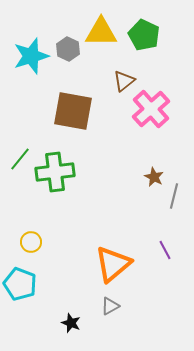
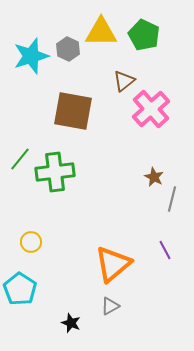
gray line: moved 2 px left, 3 px down
cyan pentagon: moved 5 px down; rotated 12 degrees clockwise
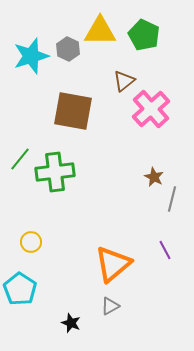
yellow triangle: moved 1 px left, 1 px up
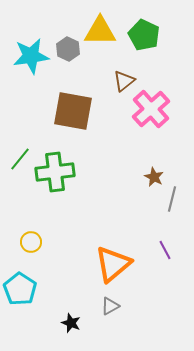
cyan star: rotated 9 degrees clockwise
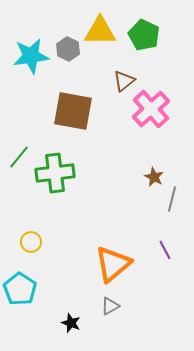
green line: moved 1 px left, 2 px up
green cross: moved 1 px down
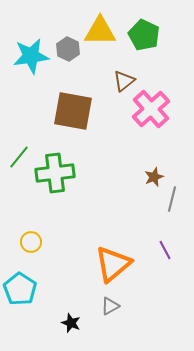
brown star: rotated 24 degrees clockwise
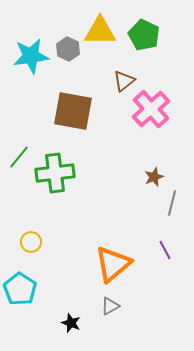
gray line: moved 4 px down
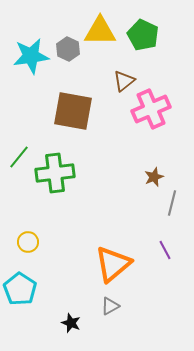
green pentagon: moved 1 px left
pink cross: rotated 18 degrees clockwise
yellow circle: moved 3 px left
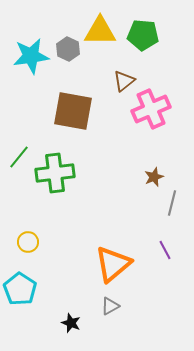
green pentagon: rotated 20 degrees counterclockwise
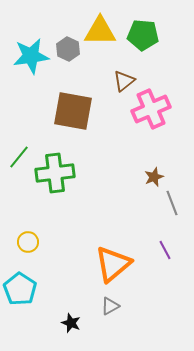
gray line: rotated 35 degrees counterclockwise
